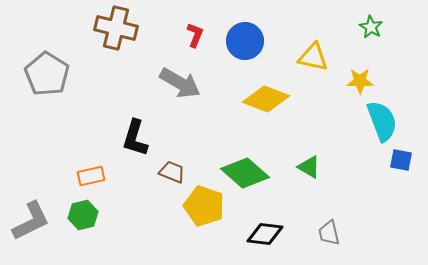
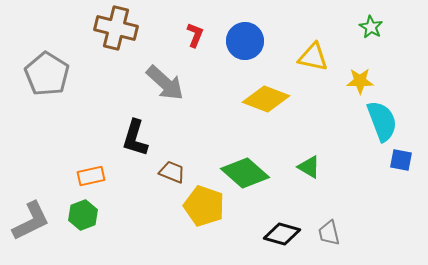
gray arrow: moved 15 px left; rotated 12 degrees clockwise
green hexagon: rotated 8 degrees counterclockwise
black diamond: moved 17 px right; rotated 9 degrees clockwise
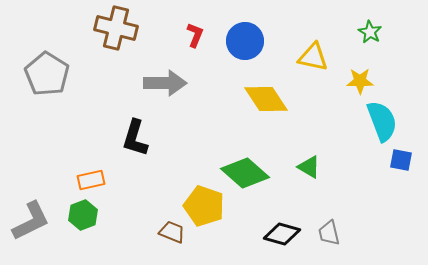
green star: moved 1 px left, 5 px down
gray arrow: rotated 42 degrees counterclockwise
yellow diamond: rotated 36 degrees clockwise
brown trapezoid: moved 60 px down
orange rectangle: moved 4 px down
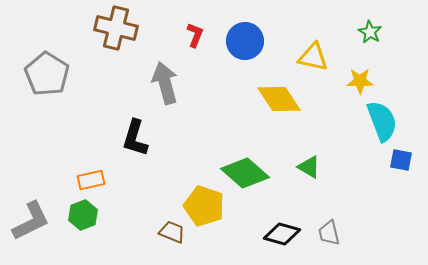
gray arrow: rotated 105 degrees counterclockwise
yellow diamond: moved 13 px right
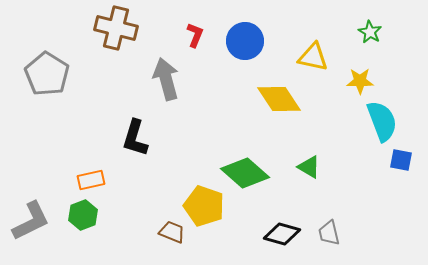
gray arrow: moved 1 px right, 4 px up
